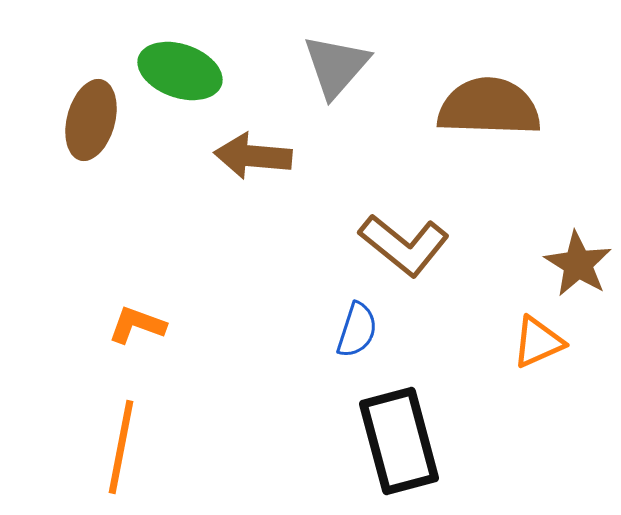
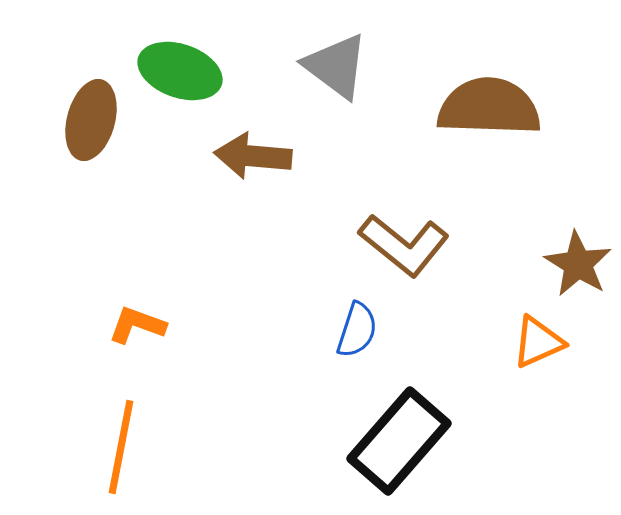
gray triangle: rotated 34 degrees counterclockwise
black rectangle: rotated 56 degrees clockwise
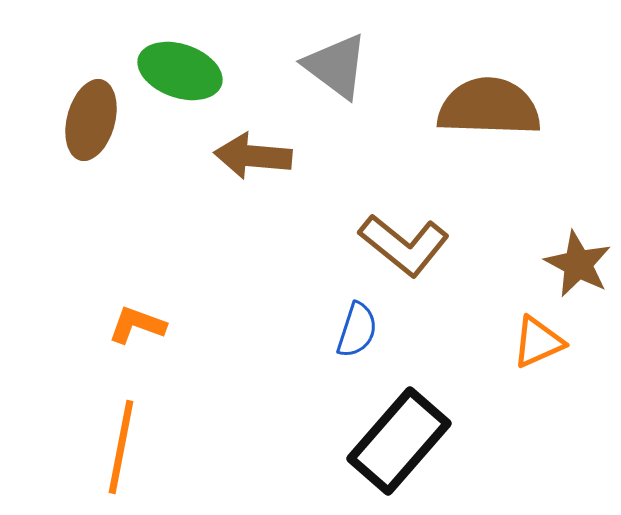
brown star: rotated 4 degrees counterclockwise
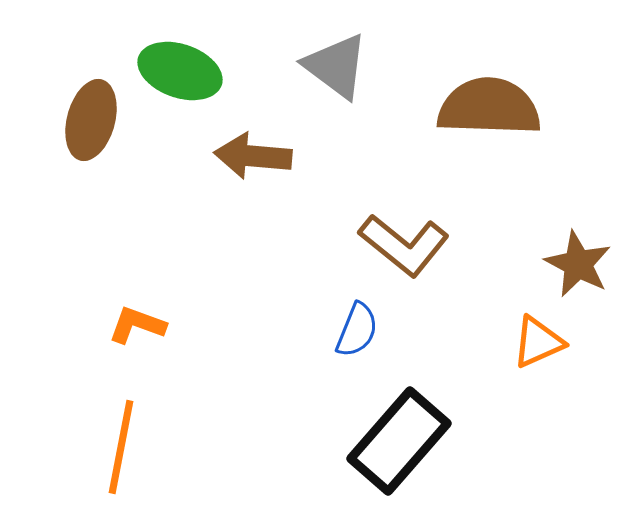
blue semicircle: rotated 4 degrees clockwise
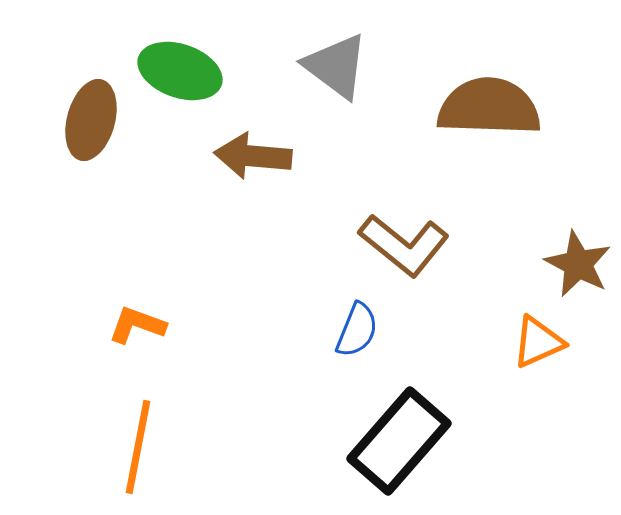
orange line: moved 17 px right
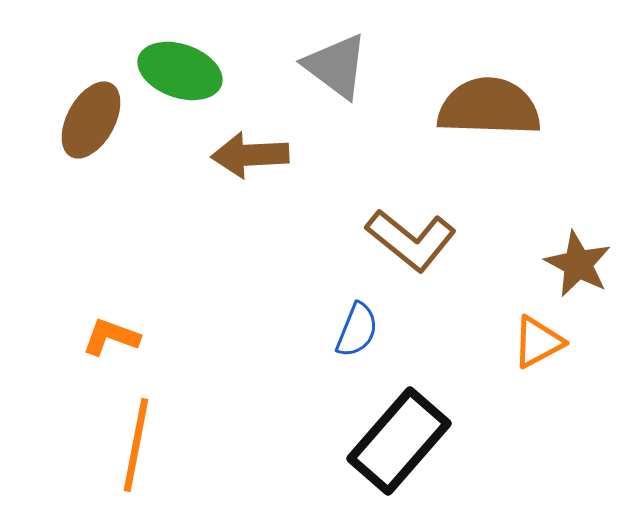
brown ellipse: rotated 14 degrees clockwise
brown arrow: moved 3 px left, 1 px up; rotated 8 degrees counterclockwise
brown L-shape: moved 7 px right, 5 px up
orange L-shape: moved 26 px left, 12 px down
orange triangle: rotated 4 degrees counterclockwise
orange line: moved 2 px left, 2 px up
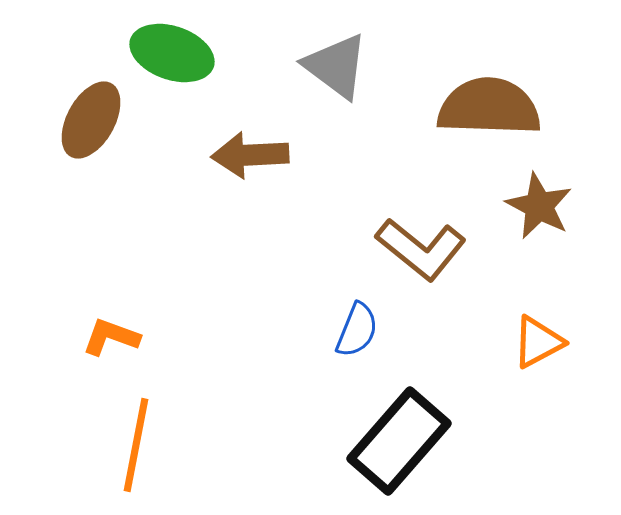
green ellipse: moved 8 px left, 18 px up
brown L-shape: moved 10 px right, 9 px down
brown star: moved 39 px left, 58 px up
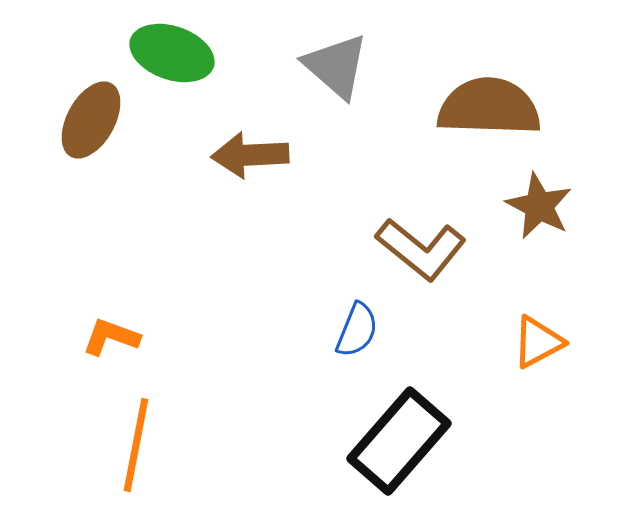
gray triangle: rotated 4 degrees clockwise
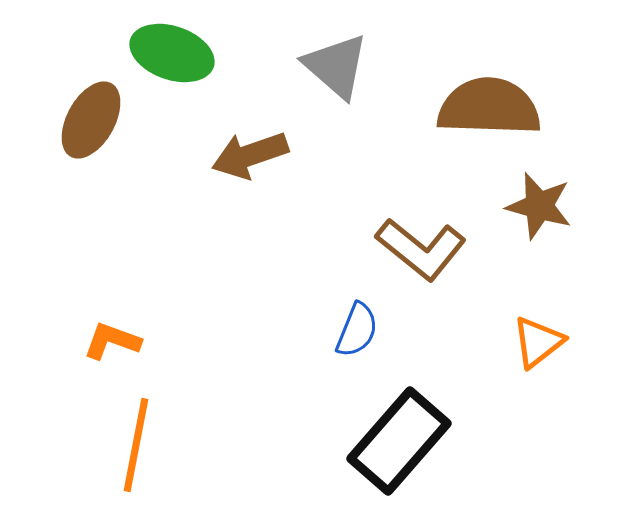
brown arrow: rotated 16 degrees counterclockwise
brown star: rotated 12 degrees counterclockwise
orange L-shape: moved 1 px right, 4 px down
orange triangle: rotated 10 degrees counterclockwise
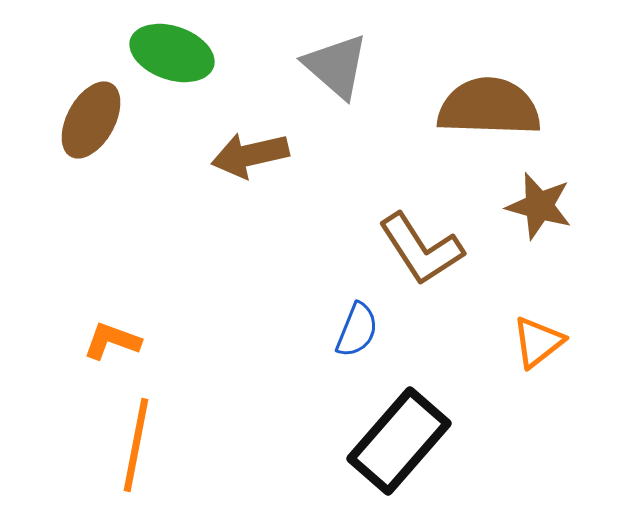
brown arrow: rotated 6 degrees clockwise
brown L-shape: rotated 18 degrees clockwise
